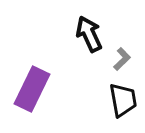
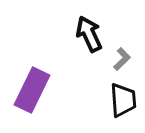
purple rectangle: moved 1 px down
black trapezoid: rotated 6 degrees clockwise
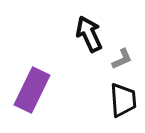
gray L-shape: rotated 20 degrees clockwise
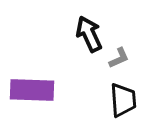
gray L-shape: moved 3 px left, 1 px up
purple rectangle: rotated 66 degrees clockwise
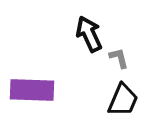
gray L-shape: rotated 80 degrees counterclockwise
black trapezoid: rotated 27 degrees clockwise
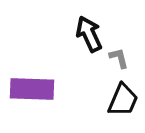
purple rectangle: moved 1 px up
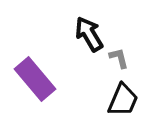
black arrow: rotated 6 degrees counterclockwise
purple rectangle: moved 3 px right, 10 px up; rotated 48 degrees clockwise
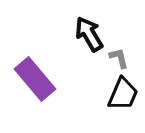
black trapezoid: moved 6 px up
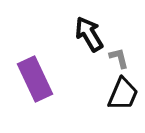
purple rectangle: rotated 15 degrees clockwise
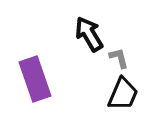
purple rectangle: rotated 6 degrees clockwise
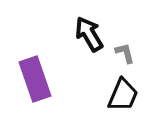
gray L-shape: moved 6 px right, 5 px up
black trapezoid: moved 1 px down
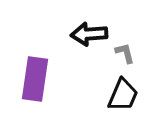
black arrow: rotated 63 degrees counterclockwise
purple rectangle: rotated 27 degrees clockwise
